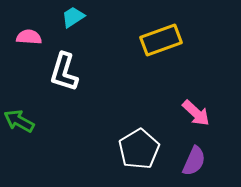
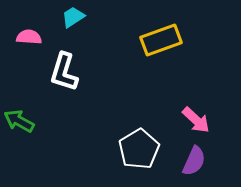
pink arrow: moved 7 px down
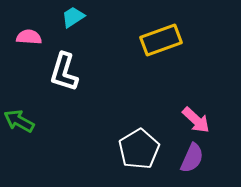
purple semicircle: moved 2 px left, 3 px up
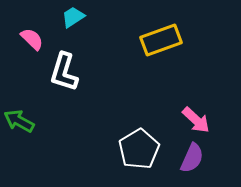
pink semicircle: moved 3 px right, 2 px down; rotated 40 degrees clockwise
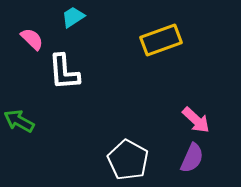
white L-shape: rotated 21 degrees counterclockwise
white pentagon: moved 11 px left, 11 px down; rotated 12 degrees counterclockwise
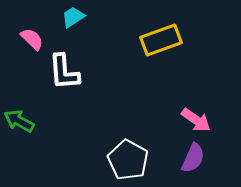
pink arrow: rotated 8 degrees counterclockwise
purple semicircle: moved 1 px right
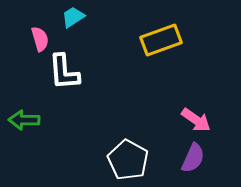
pink semicircle: moved 8 px right; rotated 30 degrees clockwise
green arrow: moved 5 px right, 1 px up; rotated 28 degrees counterclockwise
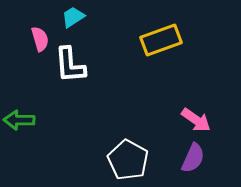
white L-shape: moved 6 px right, 7 px up
green arrow: moved 5 px left
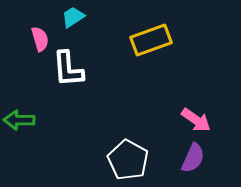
yellow rectangle: moved 10 px left
white L-shape: moved 2 px left, 4 px down
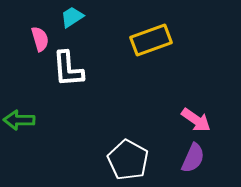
cyan trapezoid: moved 1 px left
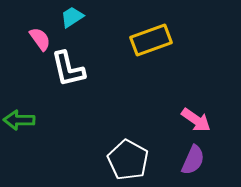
pink semicircle: rotated 20 degrees counterclockwise
white L-shape: rotated 9 degrees counterclockwise
purple semicircle: moved 2 px down
